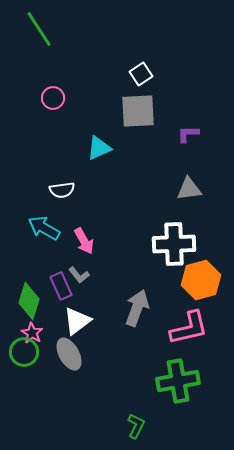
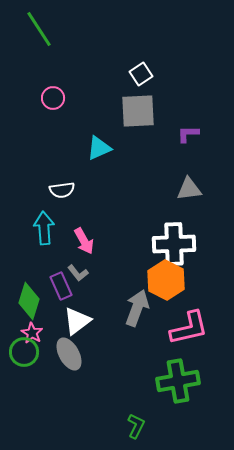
cyan arrow: rotated 56 degrees clockwise
gray L-shape: moved 1 px left, 2 px up
orange hexagon: moved 35 px left; rotated 18 degrees counterclockwise
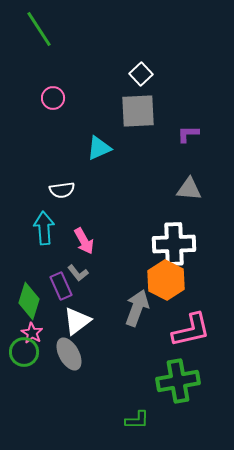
white square: rotated 10 degrees counterclockwise
gray triangle: rotated 12 degrees clockwise
pink L-shape: moved 2 px right, 2 px down
green L-shape: moved 1 px right, 6 px up; rotated 65 degrees clockwise
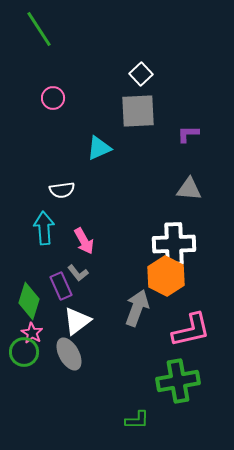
orange hexagon: moved 4 px up
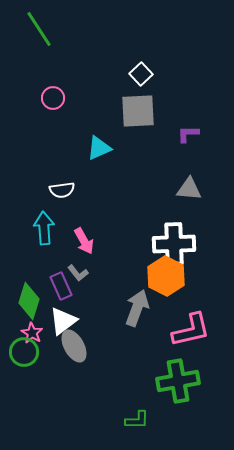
white triangle: moved 14 px left
gray ellipse: moved 5 px right, 8 px up
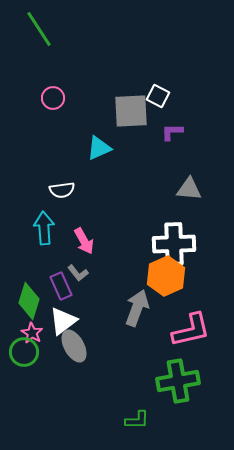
white square: moved 17 px right, 22 px down; rotated 20 degrees counterclockwise
gray square: moved 7 px left
purple L-shape: moved 16 px left, 2 px up
orange hexagon: rotated 9 degrees clockwise
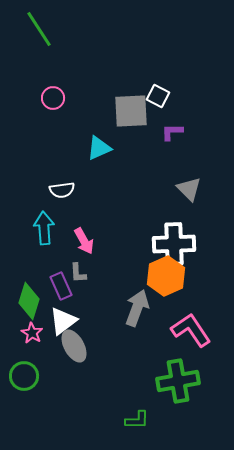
gray triangle: rotated 40 degrees clockwise
gray L-shape: rotated 35 degrees clockwise
pink L-shape: rotated 111 degrees counterclockwise
green circle: moved 24 px down
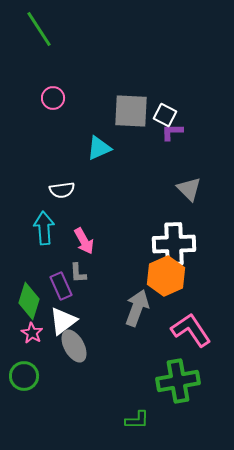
white square: moved 7 px right, 19 px down
gray square: rotated 6 degrees clockwise
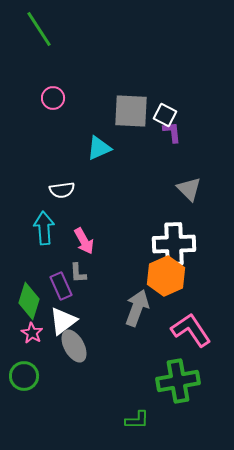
purple L-shape: rotated 85 degrees clockwise
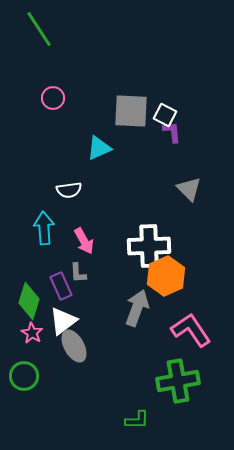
white semicircle: moved 7 px right
white cross: moved 25 px left, 2 px down
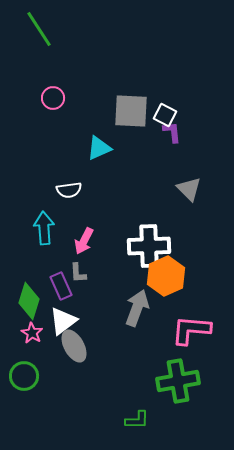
pink arrow: rotated 56 degrees clockwise
pink L-shape: rotated 51 degrees counterclockwise
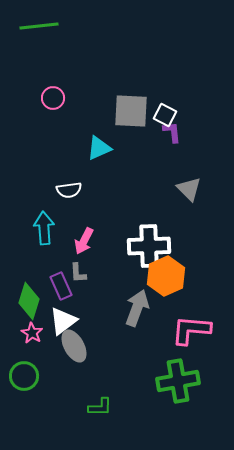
green line: moved 3 px up; rotated 63 degrees counterclockwise
green L-shape: moved 37 px left, 13 px up
